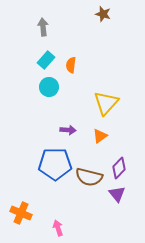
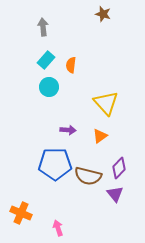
yellow triangle: rotated 24 degrees counterclockwise
brown semicircle: moved 1 px left, 1 px up
purple triangle: moved 2 px left
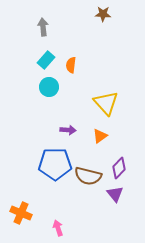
brown star: rotated 14 degrees counterclockwise
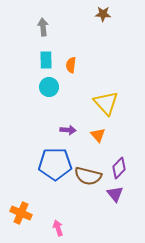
cyan rectangle: rotated 42 degrees counterclockwise
orange triangle: moved 2 px left, 1 px up; rotated 35 degrees counterclockwise
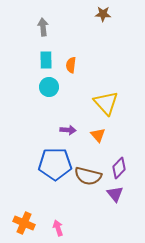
orange cross: moved 3 px right, 10 px down
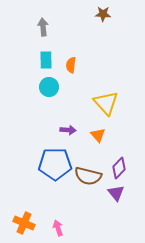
purple triangle: moved 1 px right, 1 px up
